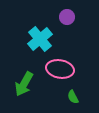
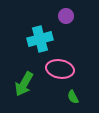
purple circle: moved 1 px left, 1 px up
cyan cross: rotated 25 degrees clockwise
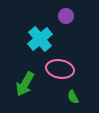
cyan cross: rotated 25 degrees counterclockwise
green arrow: moved 1 px right
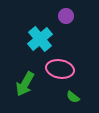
green semicircle: rotated 24 degrees counterclockwise
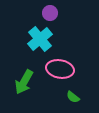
purple circle: moved 16 px left, 3 px up
green arrow: moved 1 px left, 2 px up
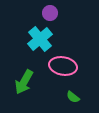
pink ellipse: moved 3 px right, 3 px up
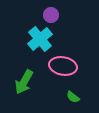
purple circle: moved 1 px right, 2 px down
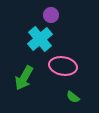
green arrow: moved 4 px up
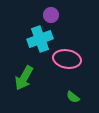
cyan cross: rotated 20 degrees clockwise
pink ellipse: moved 4 px right, 7 px up
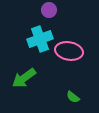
purple circle: moved 2 px left, 5 px up
pink ellipse: moved 2 px right, 8 px up
green arrow: rotated 25 degrees clockwise
